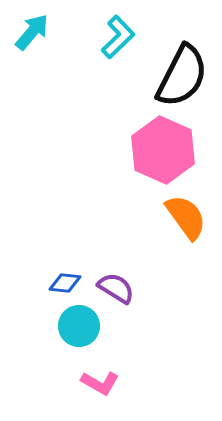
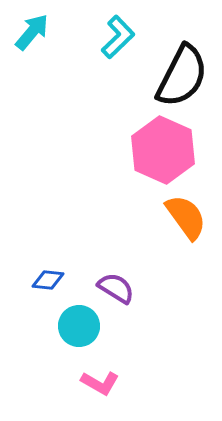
blue diamond: moved 17 px left, 3 px up
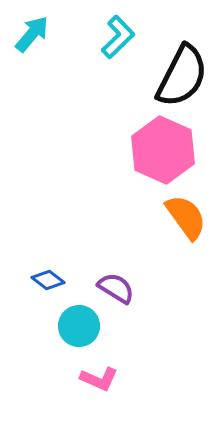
cyan arrow: moved 2 px down
blue diamond: rotated 32 degrees clockwise
pink L-shape: moved 1 px left, 4 px up; rotated 6 degrees counterclockwise
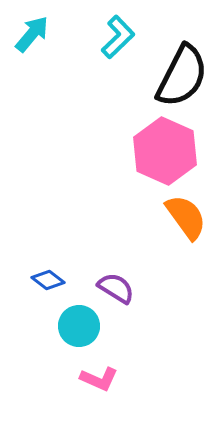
pink hexagon: moved 2 px right, 1 px down
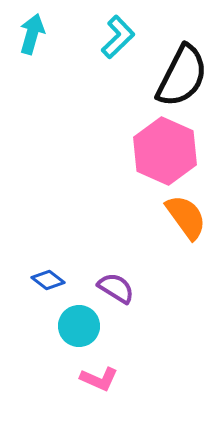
cyan arrow: rotated 24 degrees counterclockwise
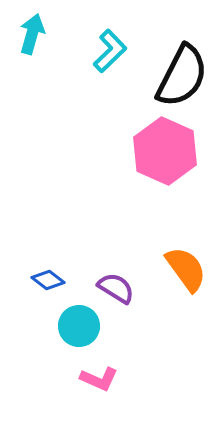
cyan L-shape: moved 8 px left, 14 px down
orange semicircle: moved 52 px down
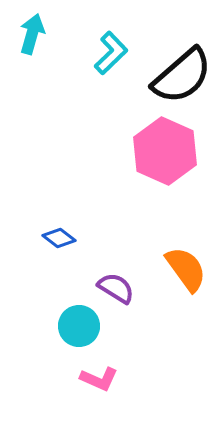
cyan L-shape: moved 1 px right, 2 px down
black semicircle: rotated 22 degrees clockwise
blue diamond: moved 11 px right, 42 px up
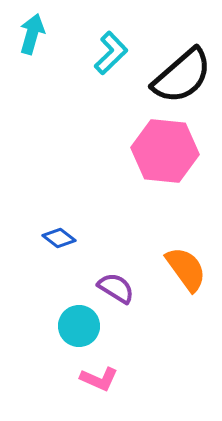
pink hexagon: rotated 18 degrees counterclockwise
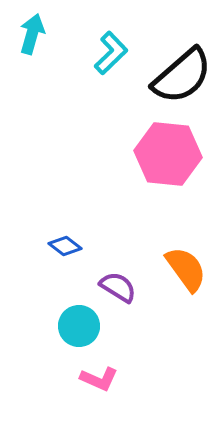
pink hexagon: moved 3 px right, 3 px down
blue diamond: moved 6 px right, 8 px down
purple semicircle: moved 2 px right, 1 px up
